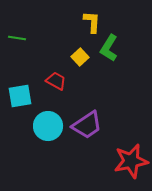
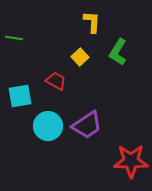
green line: moved 3 px left
green L-shape: moved 9 px right, 4 px down
red star: rotated 12 degrees clockwise
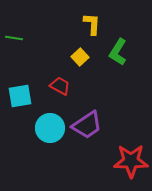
yellow L-shape: moved 2 px down
red trapezoid: moved 4 px right, 5 px down
cyan circle: moved 2 px right, 2 px down
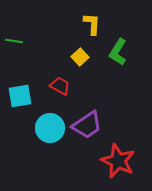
green line: moved 3 px down
red star: moved 13 px left; rotated 24 degrees clockwise
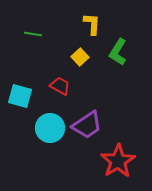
green line: moved 19 px right, 7 px up
cyan square: rotated 25 degrees clockwise
red star: rotated 16 degrees clockwise
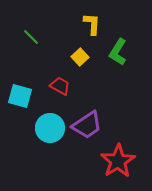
green line: moved 2 px left, 3 px down; rotated 36 degrees clockwise
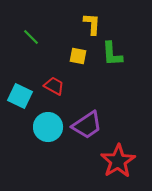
green L-shape: moved 6 px left, 2 px down; rotated 36 degrees counterclockwise
yellow square: moved 2 px left, 1 px up; rotated 36 degrees counterclockwise
red trapezoid: moved 6 px left
cyan square: rotated 10 degrees clockwise
cyan circle: moved 2 px left, 1 px up
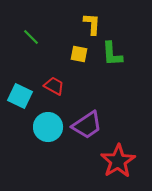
yellow square: moved 1 px right, 2 px up
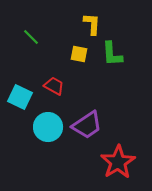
cyan square: moved 1 px down
red star: moved 1 px down
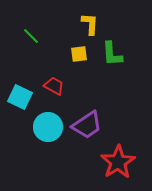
yellow L-shape: moved 2 px left
green line: moved 1 px up
yellow square: rotated 18 degrees counterclockwise
